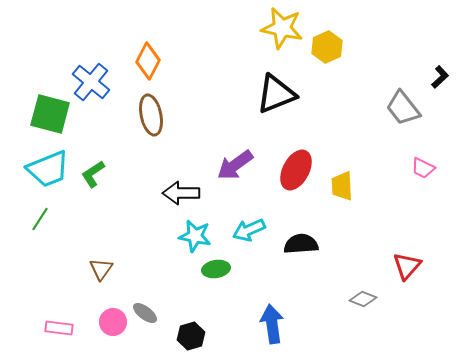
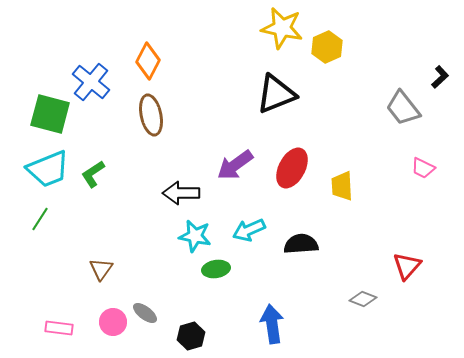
red ellipse: moved 4 px left, 2 px up
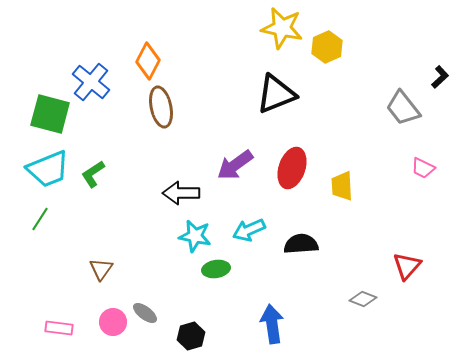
brown ellipse: moved 10 px right, 8 px up
red ellipse: rotated 9 degrees counterclockwise
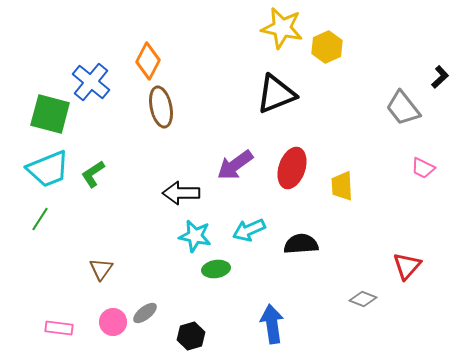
gray ellipse: rotated 75 degrees counterclockwise
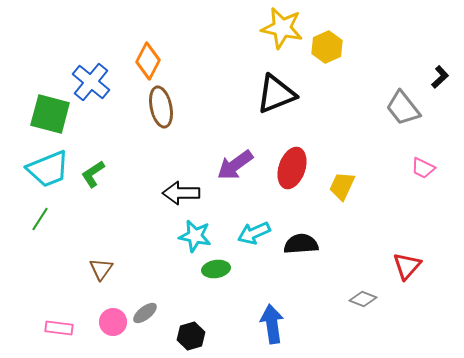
yellow trapezoid: rotated 28 degrees clockwise
cyan arrow: moved 5 px right, 3 px down
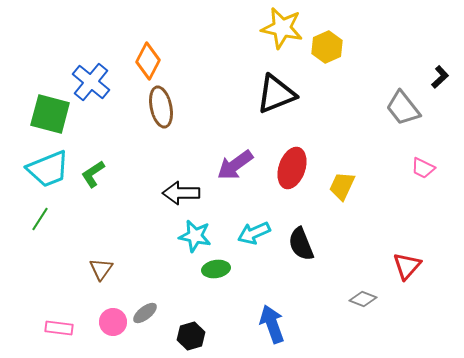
black semicircle: rotated 108 degrees counterclockwise
blue arrow: rotated 12 degrees counterclockwise
